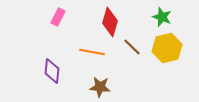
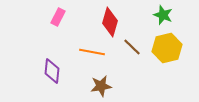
green star: moved 1 px right, 2 px up
brown star: moved 1 px right, 1 px up; rotated 15 degrees counterclockwise
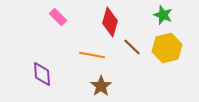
pink rectangle: rotated 72 degrees counterclockwise
orange line: moved 3 px down
purple diamond: moved 10 px left, 3 px down; rotated 10 degrees counterclockwise
brown star: rotated 25 degrees counterclockwise
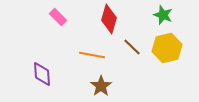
red diamond: moved 1 px left, 3 px up
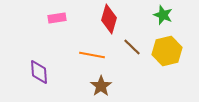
pink rectangle: moved 1 px left, 1 px down; rotated 54 degrees counterclockwise
yellow hexagon: moved 3 px down
purple diamond: moved 3 px left, 2 px up
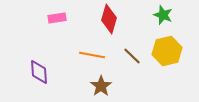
brown line: moved 9 px down
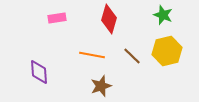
brown star: rotated 15 degrees clockwise
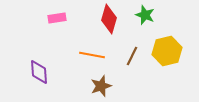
green star: moved 18 px left
brown line: rotated 72 degrees clockwise
